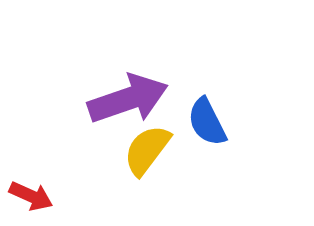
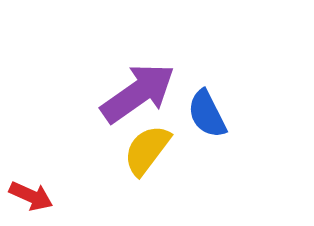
purple arrow: moved 10 px right, 6 px up; rotated 16 degrees counterclockwise
blue semicircle: moved 8 px up
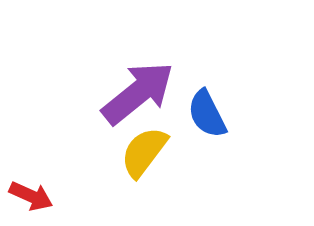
purple arrow: rotated 4 degrees counterclockwise
yellow semicircle: moved 3 px left, 2 px down
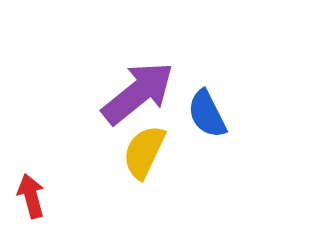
yellow semicircle: rotated 12 degrees counterclockwise
red arrow: rotated 129 degrees counterclockwise
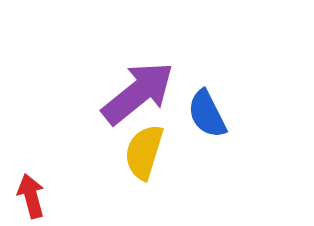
yellow semicircle: rotated 8 degrees counterclockwise
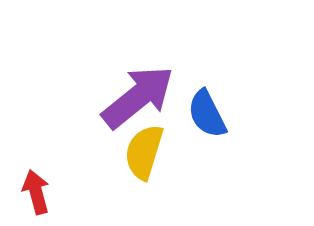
purple arrow: moved 4 px down
red arrow: moved 5 px right, 4 px up
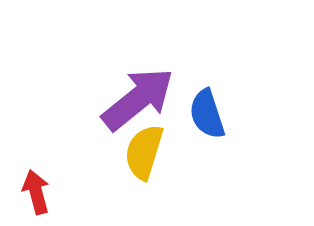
purple arrow: moved 2 px down
blue semicircle: rotated 9 degrees clockwise
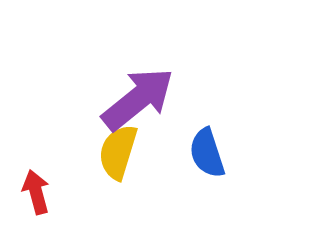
blue semicircle: moved 39 px down
yellow semicircle: moved 26 px left
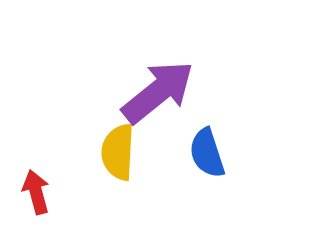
purple arrow: moved 20 px right, 7 px up
yellow semicircle: rotated 14 degrees counterclockwise
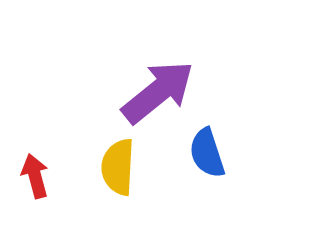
yellow semicircle: moved 15 px down
red arrow: moved 1 px left, 16 px up
